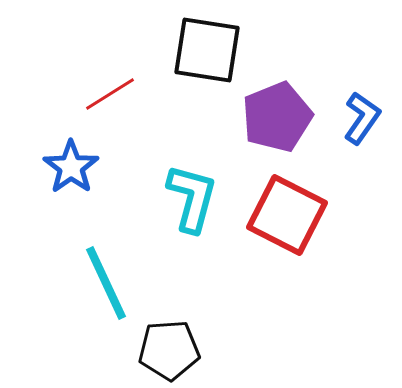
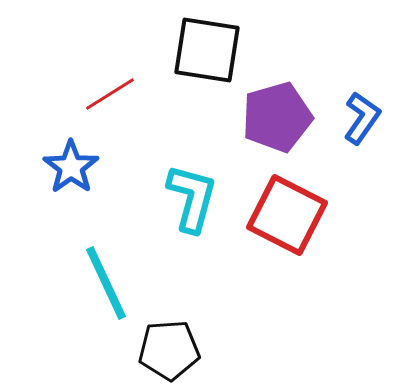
purple pentagon: rotated 6 degrees clockwise
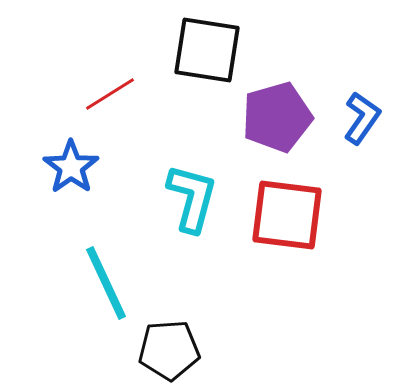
red square: rotated 20 degrees counterclockwise
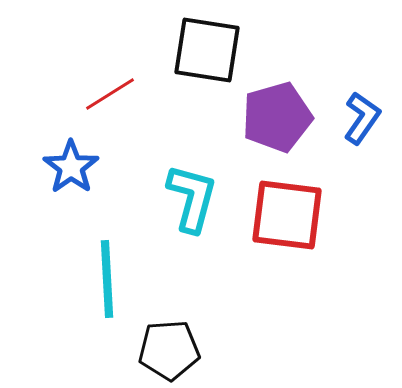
cyan line: moved 1 px right, 4 px up; rotated 22 degrees clockwise
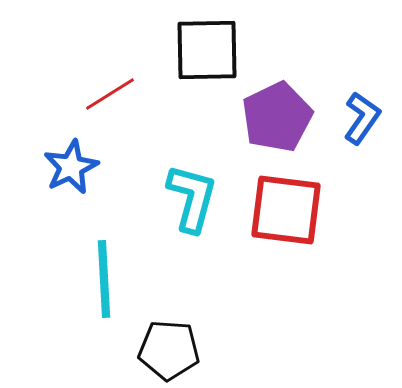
black square: rotated 10 degrees counterclockwise
purple pentagon: rotated 10 degrees counterclockwise
blue star: rotated 10 degrees clockwise
red square: moved 1 px left, 5 px up
cyan line: moved 3 px left
black pentagon: rotated 8 degrees clockwise
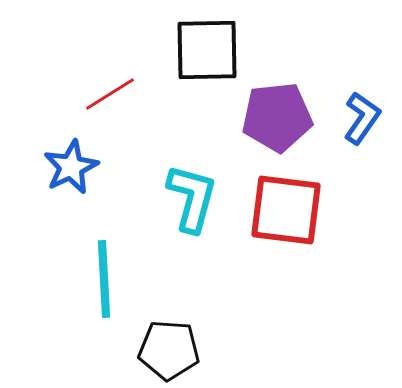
purple pentagon: rotated 20 degrees clockwise
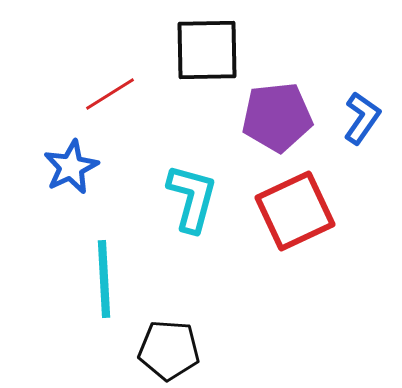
red square: moved 9 px right, 1 px down; rotated 32 degrees counterclockwise
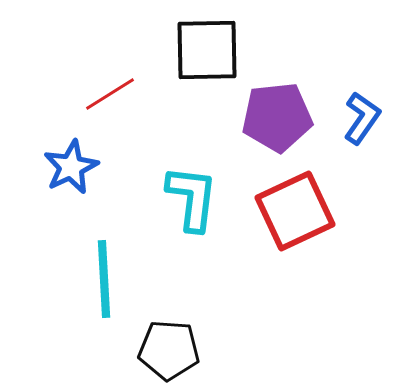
cyan L-shape: rotated 8 degrees counterclockwise
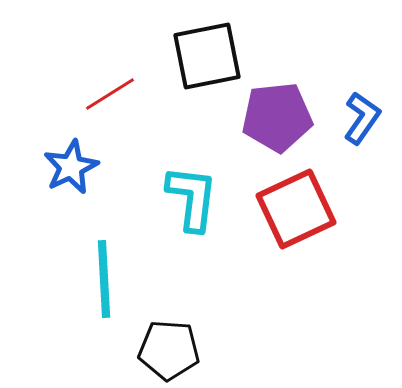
black square: moved 6 px down; rotated 10 degrees counterclockwise
red square: moved 1 px right, 2 px up
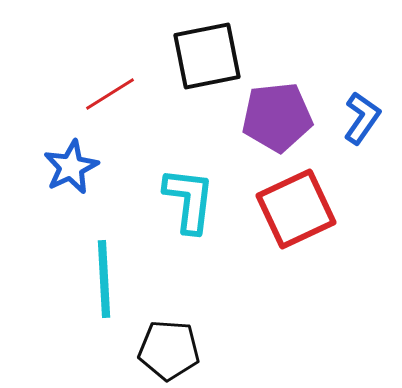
cyan L-shape: moved 3 px left, 2 px down
